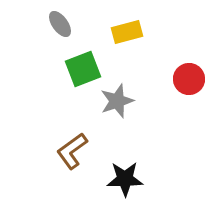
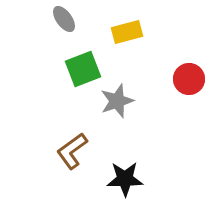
gray ellipse: moved 4 px right, 5 px up
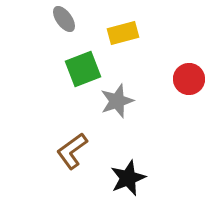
yellow rectangle: moved 4 px left, 1 px down
black star: moved 3 px right, 1 px up; rotated 21 degrees counterclockwise
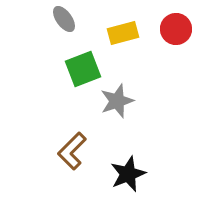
red circle: moved 13 px left, 50 px up
brown L-shape: rotated 9 degrees counterclockwise
black star: moved 4 px up
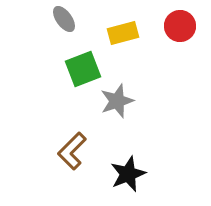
red circle: moved 4 px right, 3 px up
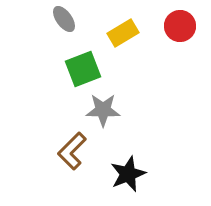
yellow rectangle: rotated 16 degrees counterclockwise
gray star: moved 14 px left, 9 px down; rotated 20 degrees clockwise
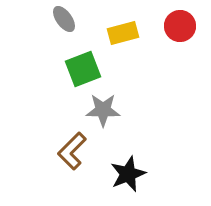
yellow rectangle: rotated 16 degrees clockwise
